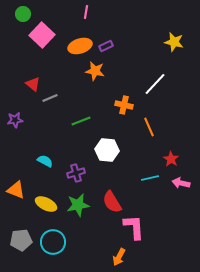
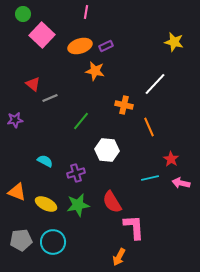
green line: rotated 30 degrees counterclockwise
orange triangle: moved 1 px right, 2 px down
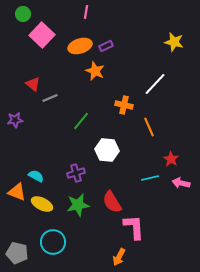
orange star: rotated 12 degrees clockwise
cyan semicircle: moved 9 px left, 15 px down
yellow ellipse: moved 4 px left
gray pentagon: moved 4 px left, 13 px down; rotated 20 degrees clockwise
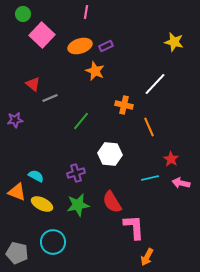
white hexagon: moved 3 px right, 4 px down
orange arrow: moved 28 px right
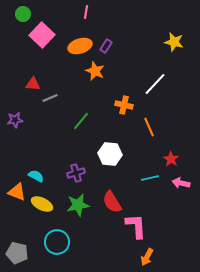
purple rectangle: rotated 32 degrees counterclockwise
red triangle: rotated 35 degrees counterclockwise
pink L-shape: moved 2 px right, 1 px up
cyan circle: moved 4 px right
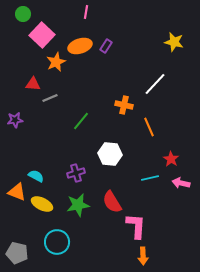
orange star: moved 39 px left, 9 px up; rotated 24 degrees clockwise
pink L-shape: rotated 8 degrees clockwise
orange arrow: moved 4 px left, 1 px up; rotated 30 degrees counterclockwise
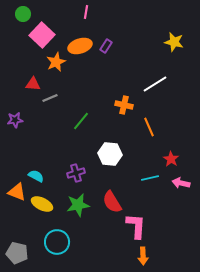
white line: rotated 15 degrees clockwise
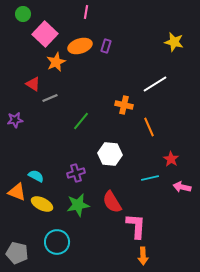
pink square: moved 3 px right, 1 px up
purple rectangle: rotated 16 degrees counterclockwise
red triangle: rotated 28 degrees clockwise
pink arrow: moved 1 px right, 4 px down
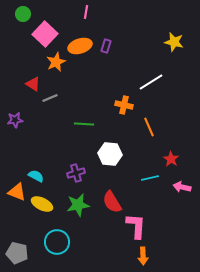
white line: moved 4 px left, 2 px up
green line: moved 3 px right, 3 px down; rotated 54 degrees clockwise
